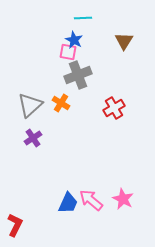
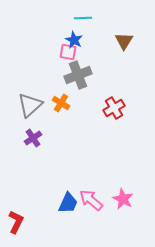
red L-shape: moved 1 px right, 3 px up
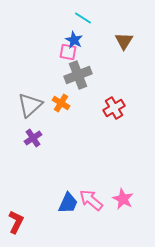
cyan line: rotated 36 degrees clockwise
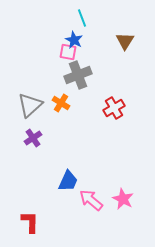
cyan line: moved 1 px left; rotated 36 degrees clockwise
brown triangle: moved 1 px right
blue trapezoid: moved 22 px up
red L-shape: moved 14 px right; rotated 25 degrees counterclockwise
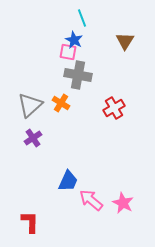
gray cross: rotated 32 degrees clockwise
pink star: moved 4 px down
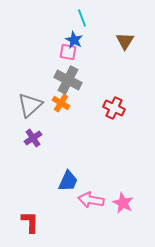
gray cross: moved 10 px left, 5 px down; rotated 16 degrees clockwise
red cross: rotated 35 degrees counterclockwise
pink arrow: rotated 30 degrees counterclockwise
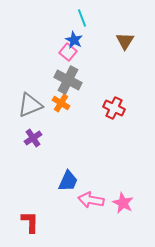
pink square: rotated 30 degrees clockwise
gray triangle: rotated 20 degrees clockwise
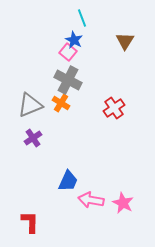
red cross: rotated 30 degrees clockwise
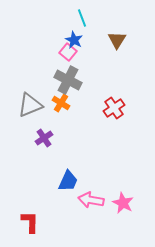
brown triangle: moved 8 px left, 1 px up
purple cross: moved 11 px right
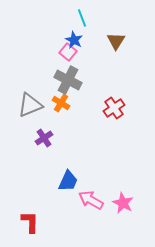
brown triangle: moved 1 px left, 1 px down
pink arrow: rotated 20 degrees clockwise
